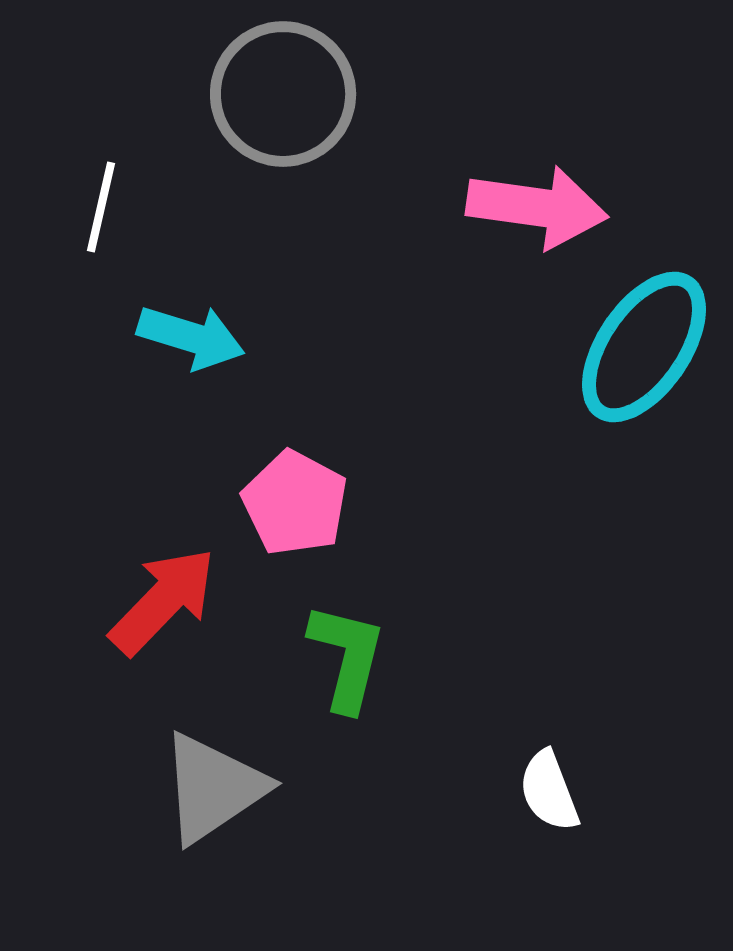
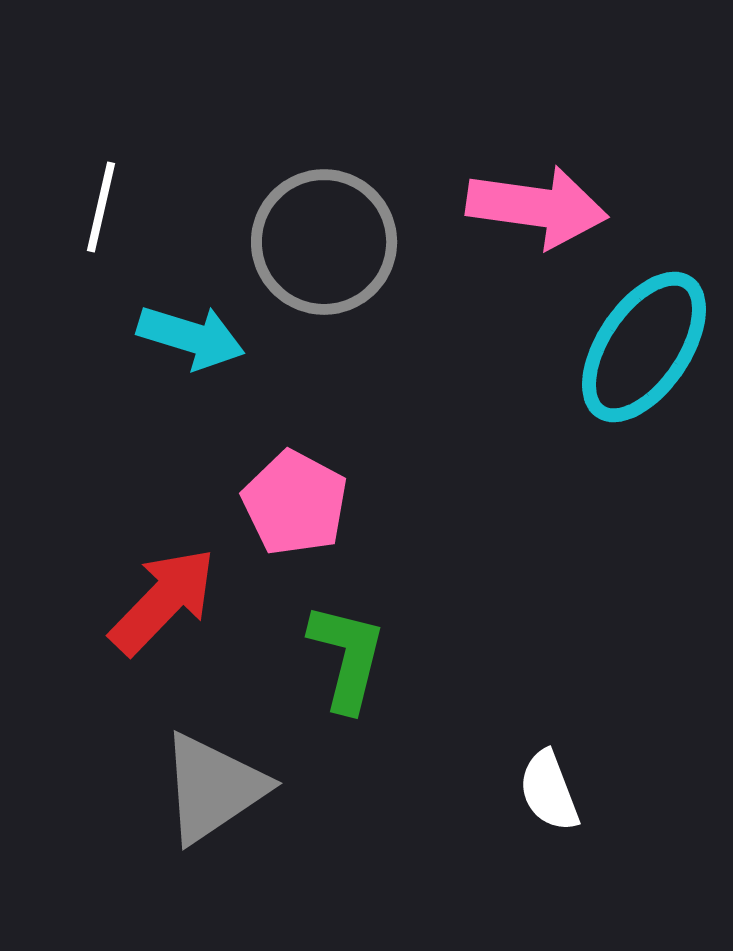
gray circle: moved 41 px right, 148 px down
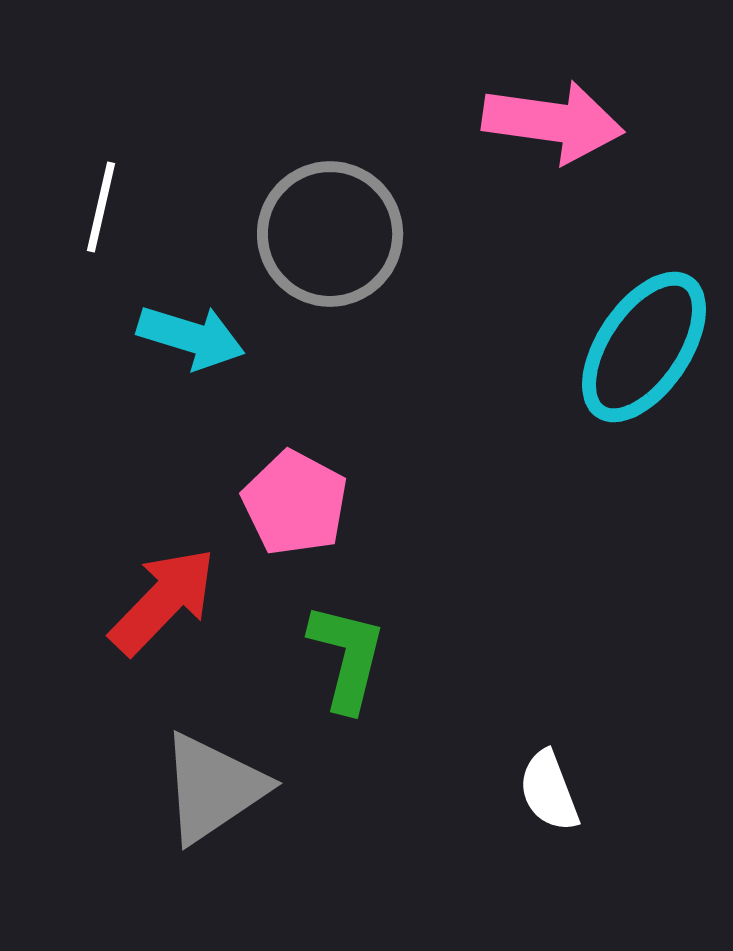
pink arrow: moved 16 px right, 85 px up
gray circle: moved 6 px right, 8 px up
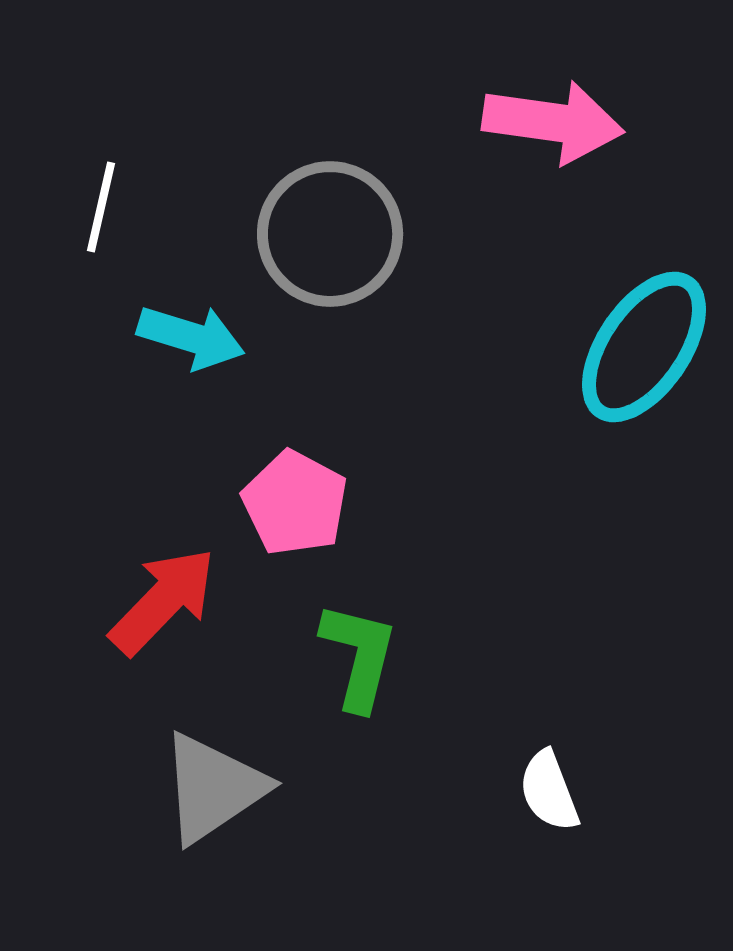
green L-shape: moved 12 px right, 1 px up
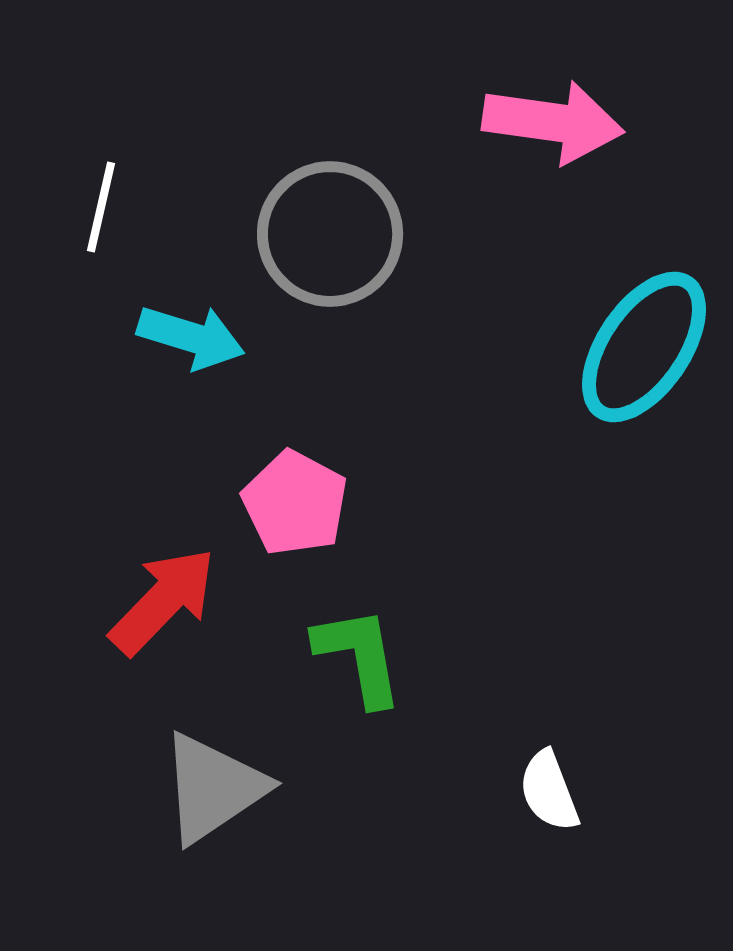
green L-shape: rotated 24 degrees counterclockwise
